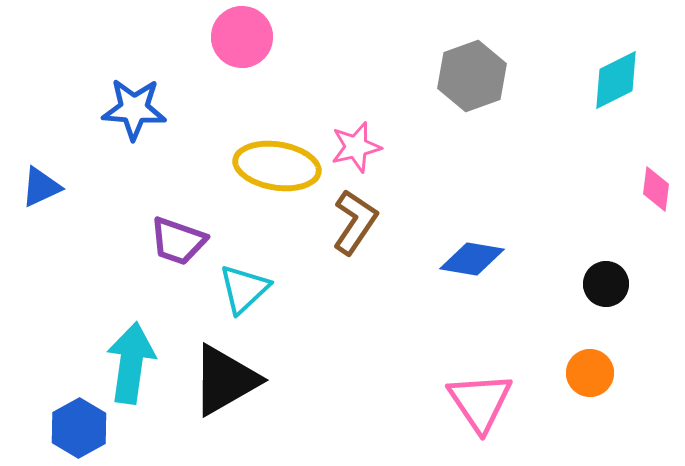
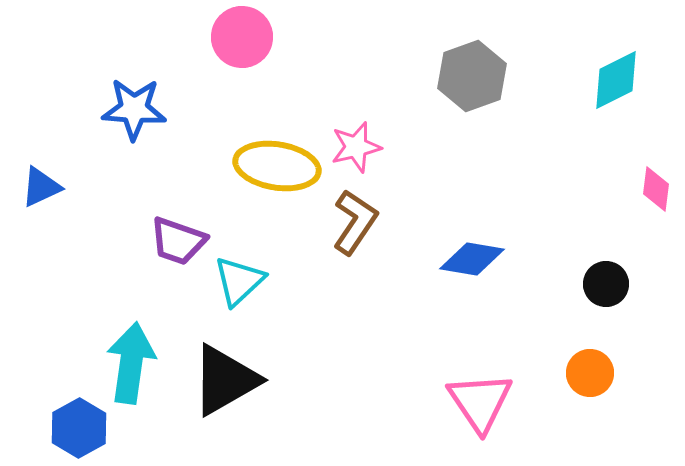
cyan triangle: moved 5 px left, 8 px up
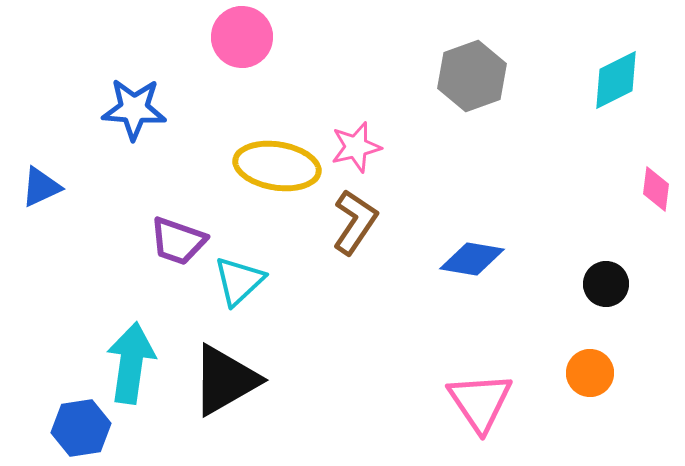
blue hexagon: moved 2 px right; rotated 20 degrees clockwise
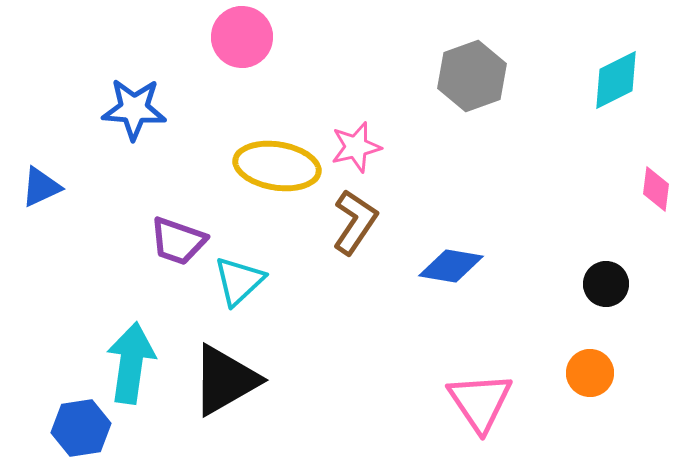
blue diamond: moved 21 px left, 7 px down
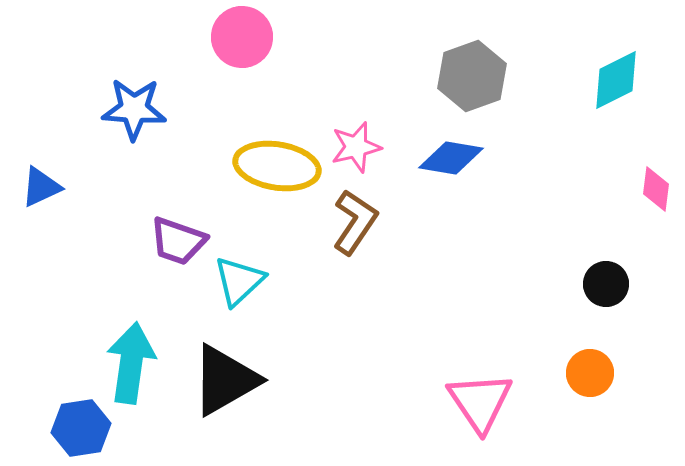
blue diamond: moved 108 px up
